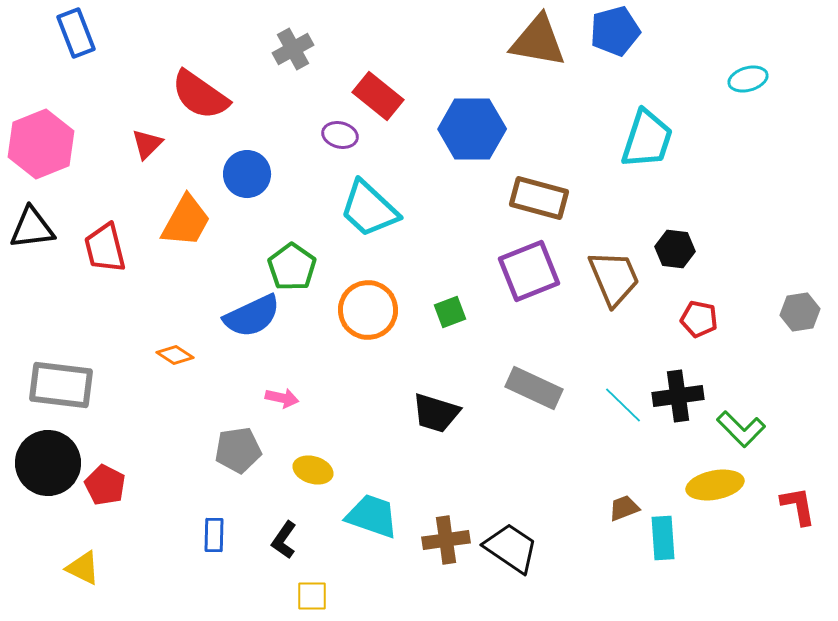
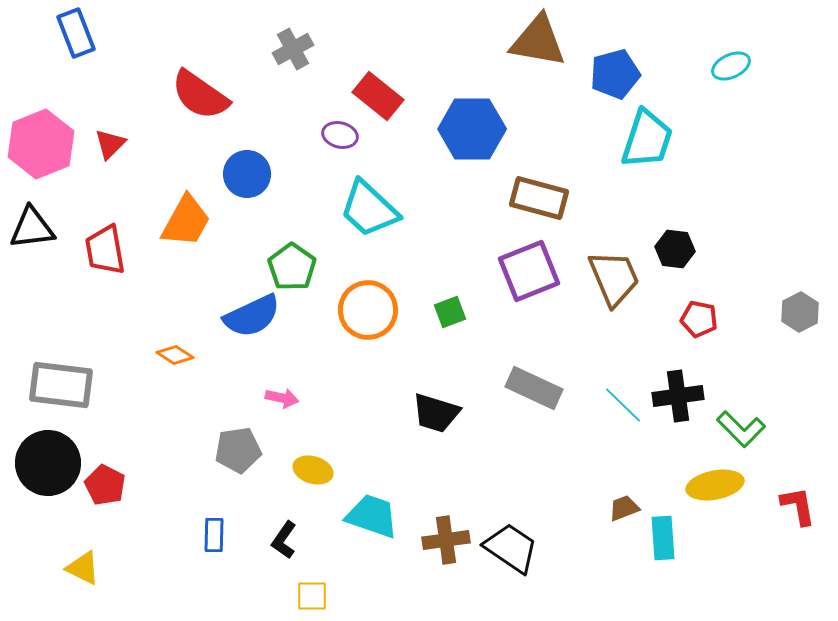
blue pentagon at (615, 31): moved 43 px down
cyan ellipse at (748, 79): moved 17 px left, 13 px up; rotated 9 degrees counterclockwise
red triangle at (147, 144): moved 37 px left
red trapezoid at (105, 248): moved 2 px down; rotated 4 degrees clockwise
gray hexagon at (800, 312): rotated 18 degrees counterclockwise
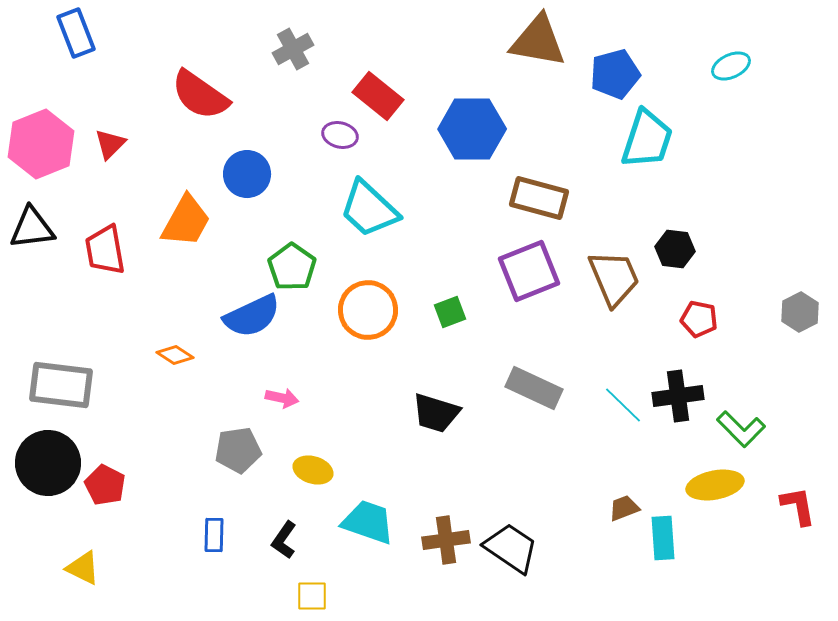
cyan trapezoid at (372, 516): moved 4 px left, 6 px down
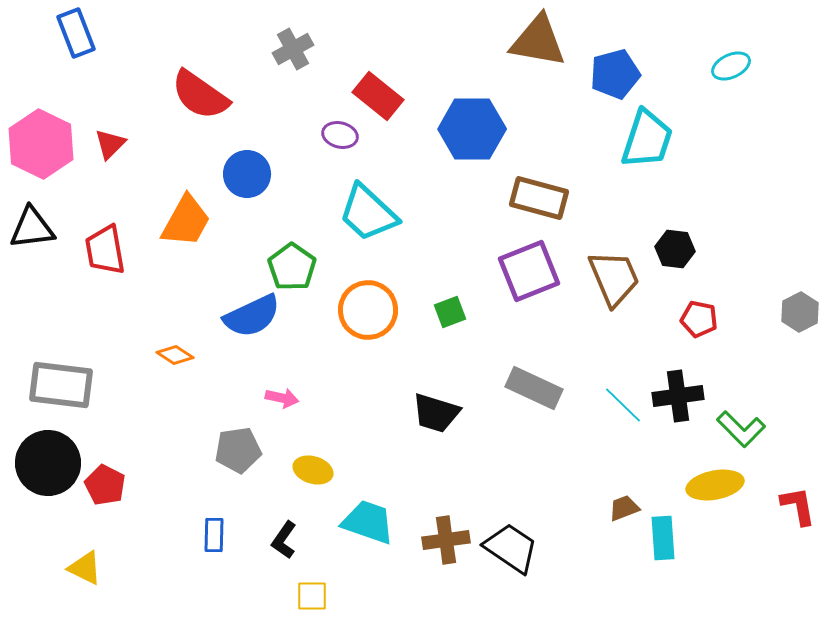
pink hexagon at (41, 144): rotated 12 degrees counterclockwise
cyan trapezoid at (369, 209): moved 1 px left, 4 px down
yellow triangle at (83, 568): moved 2 px right
